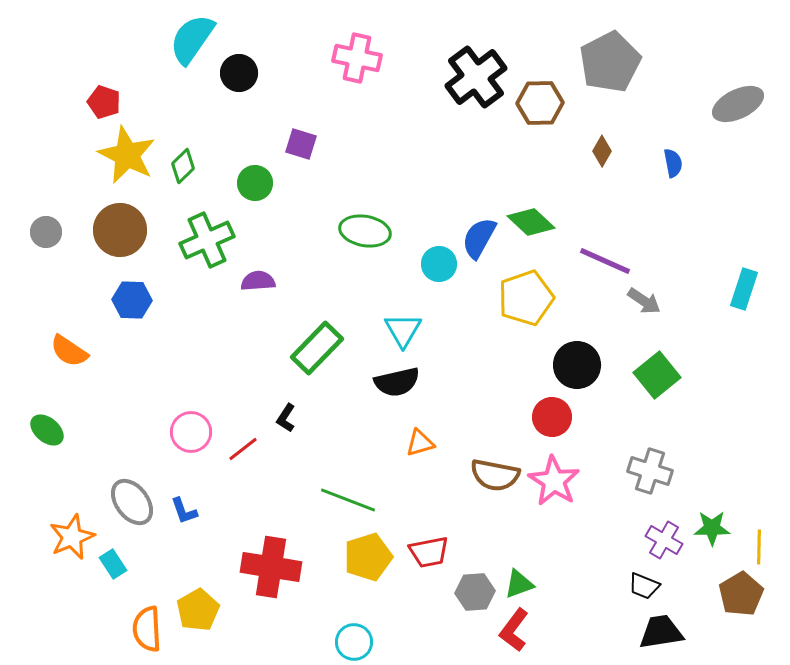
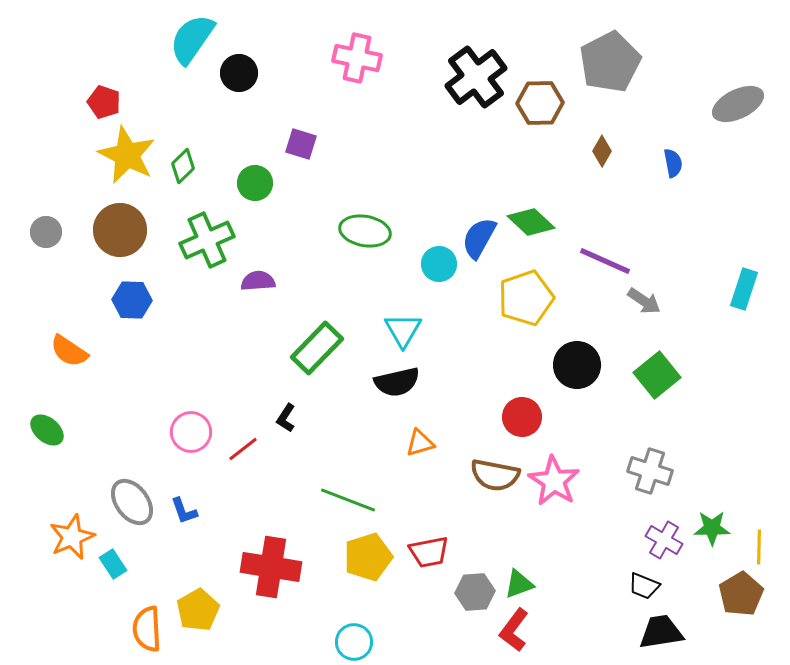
red circle at (552, 417): moved 30 px left
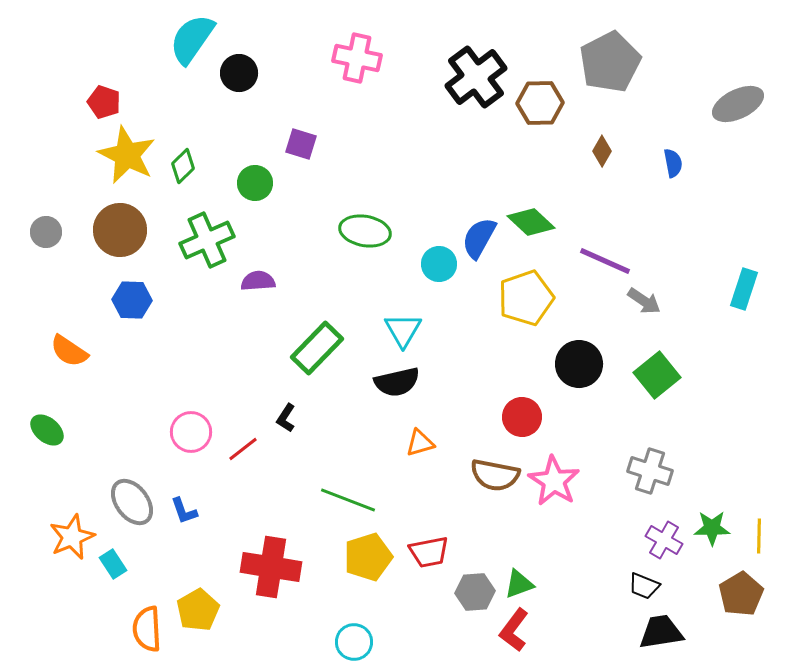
black circle at (577, 365): moved 2 px right, 1 px up
yellow line at (759, 547): moved 11 px up
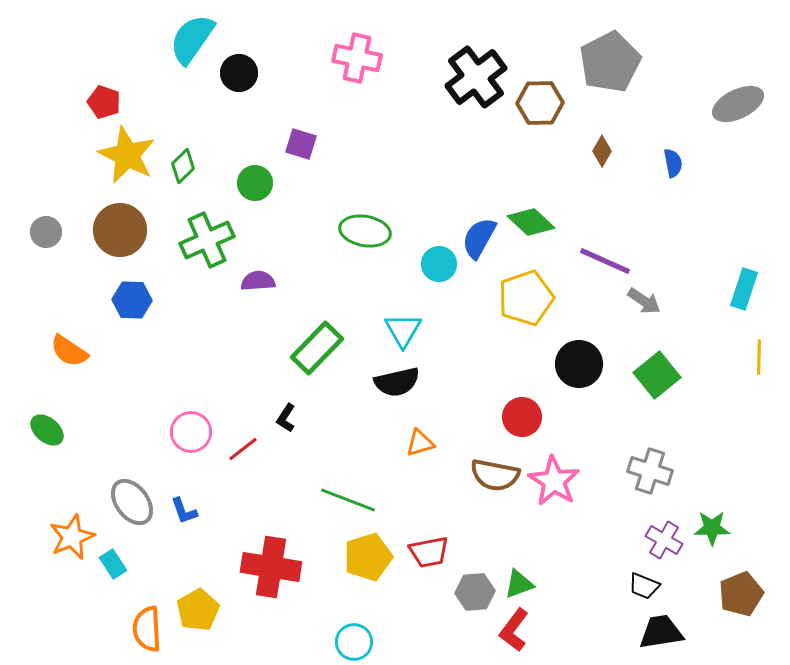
yellow line at (759, 536): moved 179 px up
brown pentagon at (741, 594): rotated 9 degrees clockwise
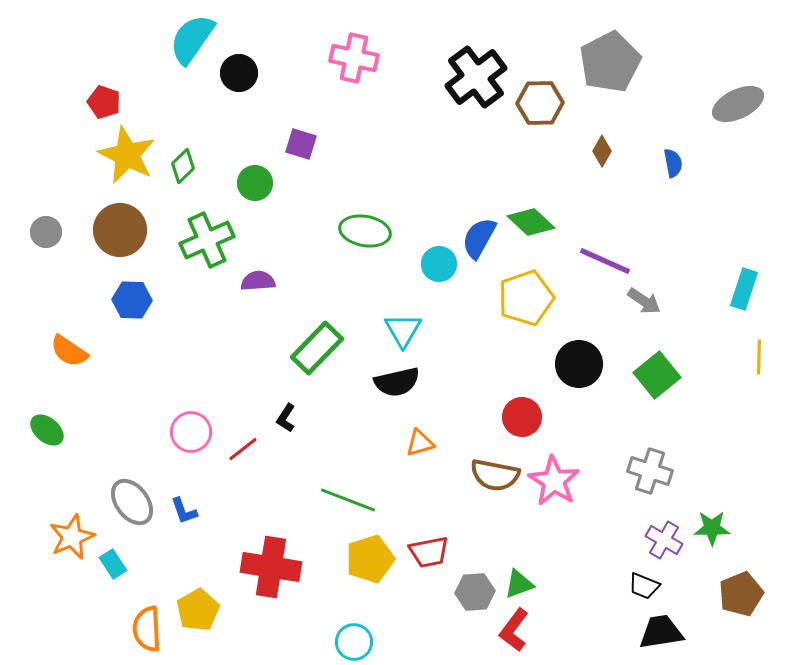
pink cross at (357, 58): moved 3 px left
yellow pentagon at (368, 557): moved 2 px right, 2 px down
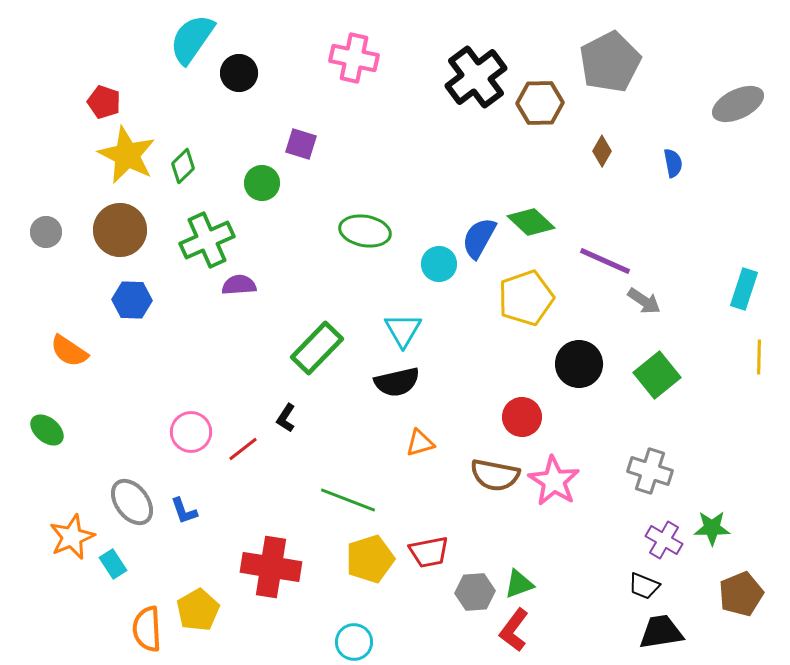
green circle at (255, 183): moved 7 px right
purple semicircle at (258, 281): moved 19 px left, 4 px down
